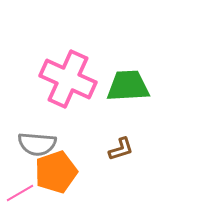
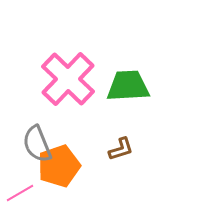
pink cross: rotated 20 degrees clockwise
gray semicircle: rotated 63 degrees clockwise
orange pentagon: moved 3 px right, 6 px up
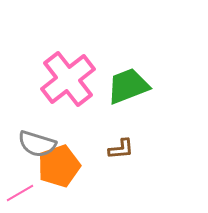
pink cross: rotated 8 degrees clockwise
green trapezoid: rotated 18 degrees counterclockwise
gray semicircle: rotated 51 degrees counterclockwise
brown L-shape: rotated 12 degrees clockwise
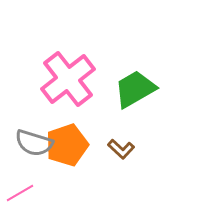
green trapezoid: moved 7 px right, 3 px down; rotated 9 degrees counterclockwise
gray semicircle: moved 3 px left, 1 px up
brown L-shape: rotated 48 degrees clockwise
orange pentagon: moved 8 px right, 21 px up
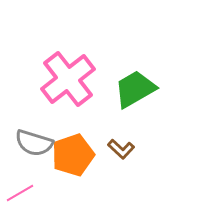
orange pentagon: moved 6 px right, 10 px down
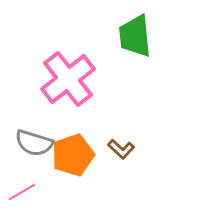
green trapezoid: moved 53 px up; rotated 66 degrees counterclockwise
pink line: moved 2 px right, 1 px up
